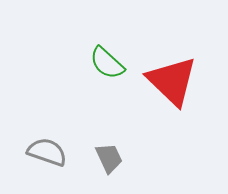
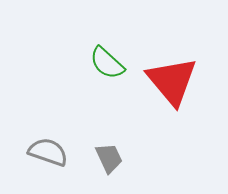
red triangle: rotated 6 degrees clockwise
gray semicircle: moved 1 px right
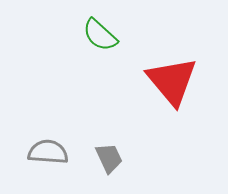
green semicircle: moved 7 px left, 28 px up
gray semicircle: rotated 15 degrees counterclockwise
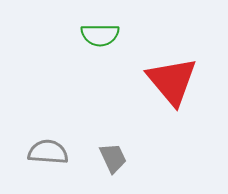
green semicircle: rotated 42 degrees counterclockwise
gray trapezoid: moved 4 px right
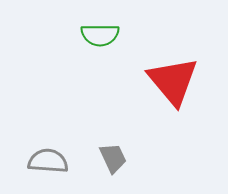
red triangle: moved 1 px right
gray semicircle: moved 9 px down
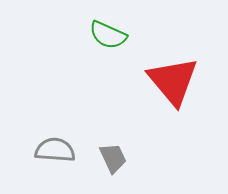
green semicircle: moved 8 px right; rotated 24 degrees clockwise
gray semicircle: moved 7 px right, 11 px up
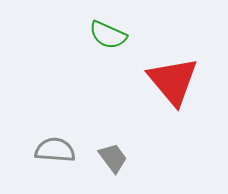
gray trapezoid: rotated 12 degrees counterclockwise
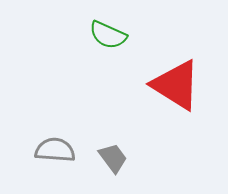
red triangle: moved 3 px right, 4 px down; rotated 18 degrees counterclockwise
